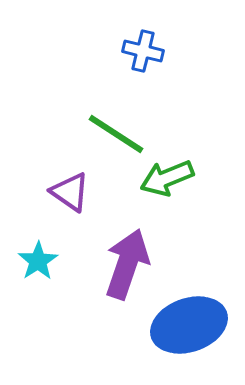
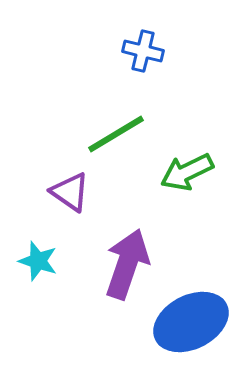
green line: rotated 64 degrees counterclockwise
green arrow: moved 20 px right, 6 px up; rotated 4 degrees counterclockwise
cyan star: rotated 21 degrees counterclockwise
blue ellipse: moved 2 px right, 3 px up; rotated 8 degrees counterclockwise
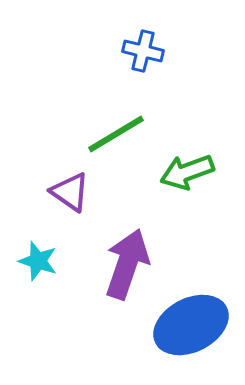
green arrow: rotated 6 degrees clockwise
blue ellipse: moved 3 px down
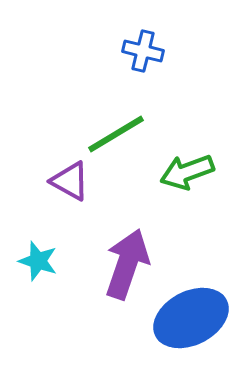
purple triangle: moved 11 px up; rotated 6 degrees counterclockwise
blue ellipse: moved 7 px up
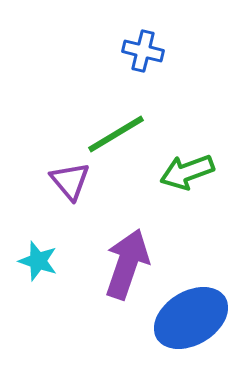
purple triangle: rotated 21 degrees clockwise
blue ellipse: rotated 4 degrees counterclockwise
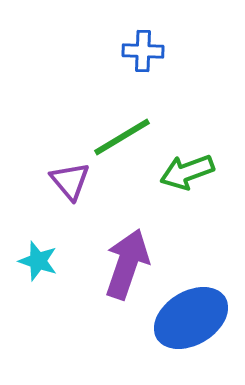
blue cross: rotated 12 degrees counterclockwise
green line: moved 6 px right, 3 px down
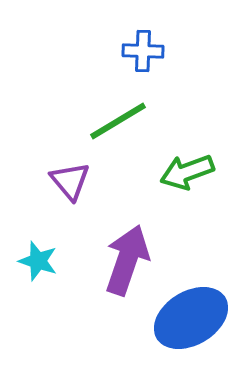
green line: moved 4 px left, 16 px up
purple arrow: moved 4 px up
